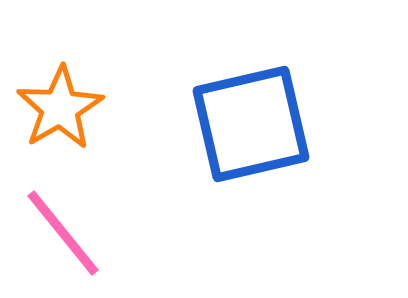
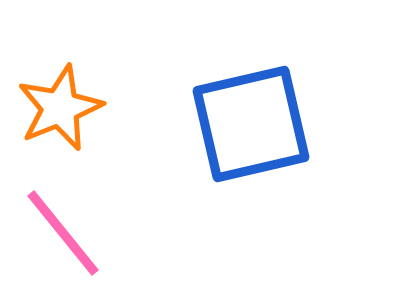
orange star: rotated 8 degrees clockwise
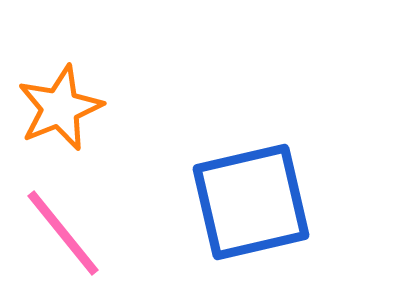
blue square: moved 78 px down
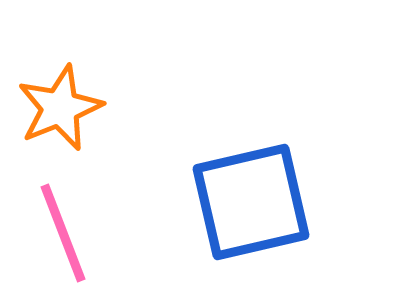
pink line: rotated 18 degrees clockwise
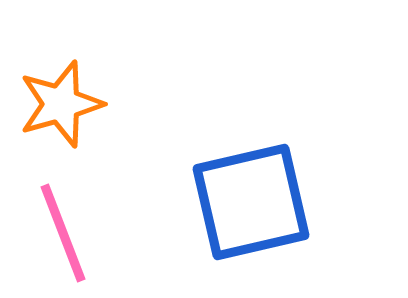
orange star: moved 1 px right, 4 px up; rotated 6 degrees clockwise
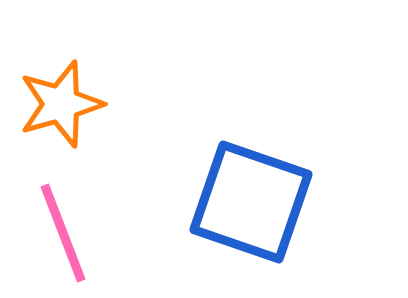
blue square: rotated 32 degrees clockwise
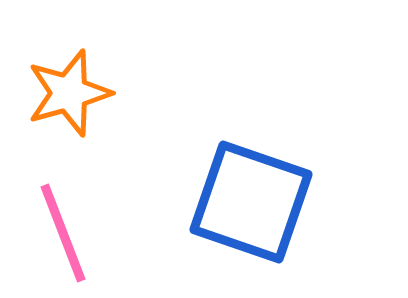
orange star: moved 8 px right, 11 px up
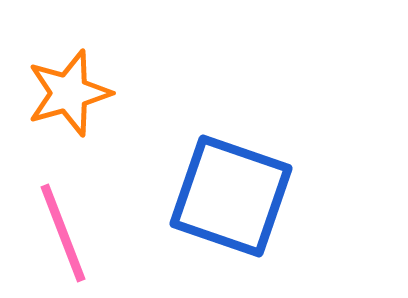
blue square: moved 20 px left, 6 px up
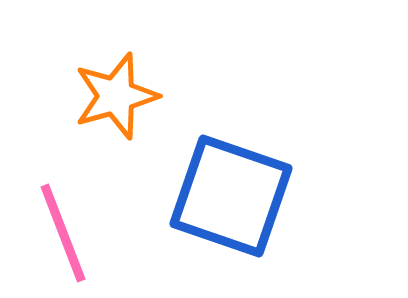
orange star: moved 47 px right, 3 px down
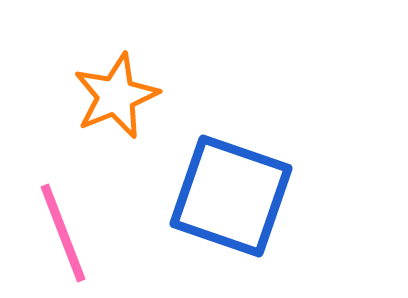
orange star: rotated 6 degrees counterclockwise
